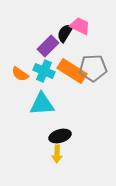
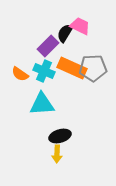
orange rectangle: moved 3 px up; rotated 8 degrees counterclockwise
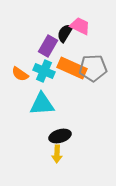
purple rectangle: rotated 15 degrees counterclockwise
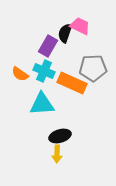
black semicircle: rotated 12 degrees counterclockwise
orange rectangle: moved 15 px down
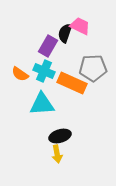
yellow arrow: rotated 12 degrees counterclockwise
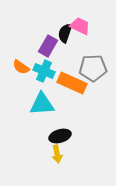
orange semicircle: moved 1 px right, 7 px up
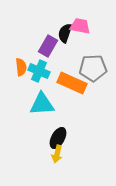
pink trapezoid: rotated 15 degrees counterclockwise
orange semicircle: rotated 132 degrees counterclockwise
cyan cross: moved 5 px left
black ellipse: moved 2 px left, 2 px down; rotated 45 degrees counterclockwise
yellow arrow: rotated 24 degrees clockwise
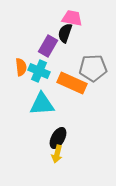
pink trapezoid: moved 8 px left, 8 px up
